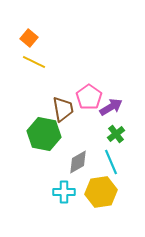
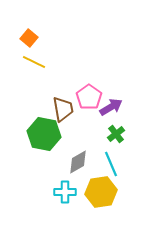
cyan line: moved 2 px down
cyan cross: moved 1 px right
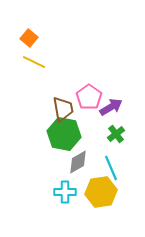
green hexagon: moved 20 px right
cyan line: moved 4 px down
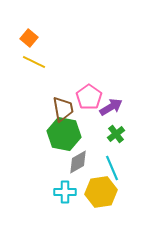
cyan line: moved 1 px right
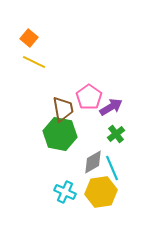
green hexagon: moved 4 px left
gray diamond: moved 15 px right
cyan cross: rotated 25 degrees clockwise
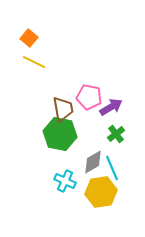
pink pentagon: rotated 25 degrees counterclockwise
cyan cross: moved 11 px up
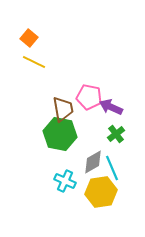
purple arrow: rotated 125 degrees counterclockwise
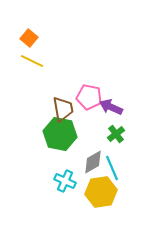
yellow line: moved 2 px left, 1 px up
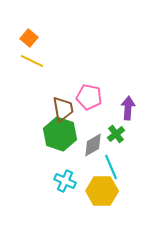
purple arrow: moved 17 px right, 1 px down; rotated 70 degrees clockwise
green hexagon: rotated 8 degrees clockwise
gray diamond: moved 17 px up
cyan line: moved 1 px left, 1 px up
yellow hexagon: moved 1 px right, 1 px up; rotated 8 degrees clockwise
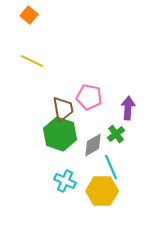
orange square: moved 23 px up
